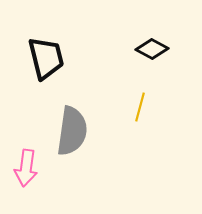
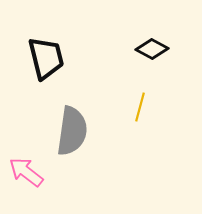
pink arrow: moved 4 px down; rotated 120 degrees clockwise
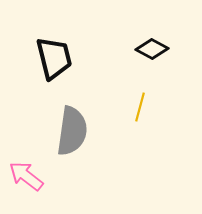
black trapezoid: moved 8 px right
pink arrow: moved 4 px down
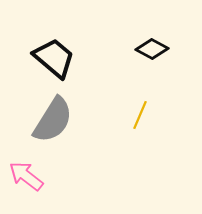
black trapezoid: rotated 36 degrees counterclockwise
yellow line: moved 8 px down; rotated 8 degrees clockwise
gray semicircle: moved 19 px left, 11 px up; rotated 24 degrees clockwise
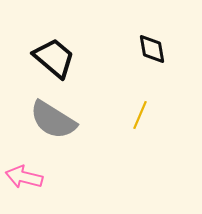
black diamond: rotated 52 degrees clockwise
gray semicircle: rotated 90 degrees clockwise
pink arrow: moved 2 px left, 1 px down; rotated 24 degrees counterclockwise
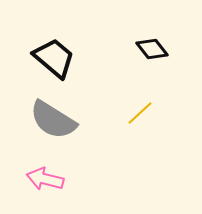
black diamond: rotated 28 degrees counterclockwise
yellow line: moved 2 px up; rotated 24 degrees clockwise
pink arrow: moved 21 px right, 2 px down
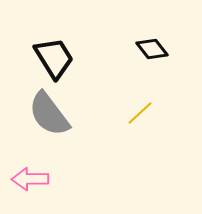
black trapezoid: rotated 18 degrees clockwise
gray semicircle: moved 4 px left, 6 px up; rotated 21 degrees clockwise
pink arrow: moved 15 px left; rotated 15 degrees counterclockwise
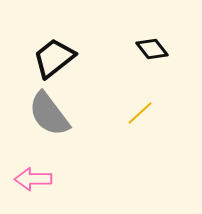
black trapezoid: rotated 96 degrees counterclockwise
pink arrow: moved 3 px right
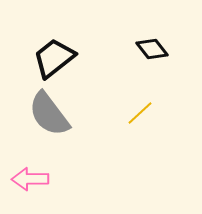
pink arrow: moved 3 px left
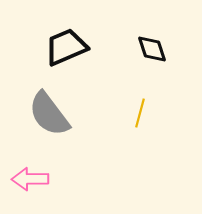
black diamond: rotated 20 degrees clockwise
black trapezoid: moved 12 px right, 11 px up; rotated 15 degrees clockwise
yellow line: rotated 32 degrees counterclockwise
